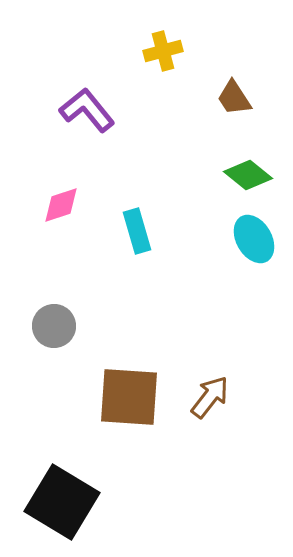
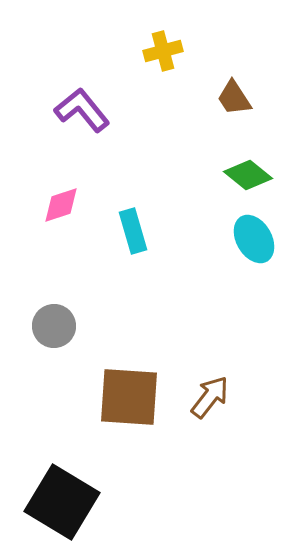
purple L-shape: moved 5 px left
cyan rectangle: moved 4 px left
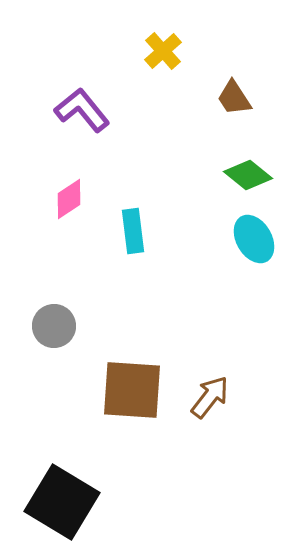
yellow cross: rotated 27 degrees counterclockwise
pink diamond: moved 8 px right, 6 px up; rotated 15 degrees counterclockwise
cyan rectangle: rotated 9 degrees clockwise
brown square: moved 3 px right, 7 px up
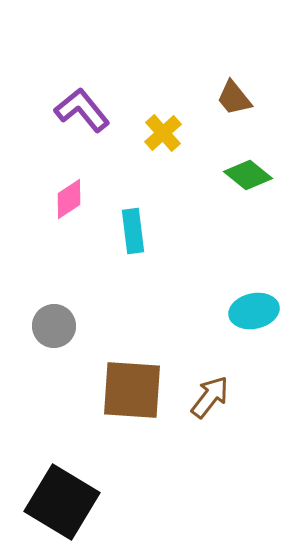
yellow cross: moved 82 px down
brown trapezoid: rotated 6 degrees counterclockwise
cyan ellipse: moved 72 px down; rotated 72 degrees counterclockwise
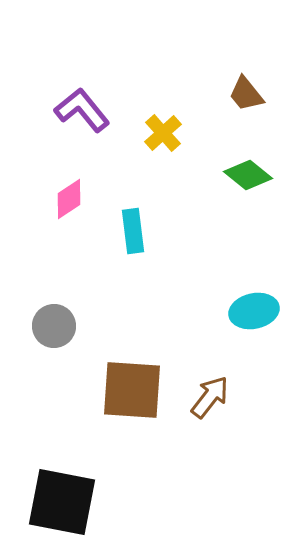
brown trapezoid: moved 12 px right, 4 px up
black square: rotated 20 degrees counterclockwise
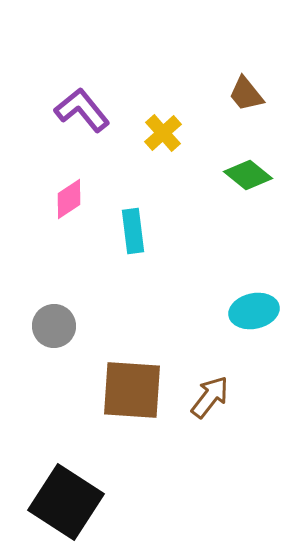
black square: moved 4 px right; rotated 22 degrees clockwise
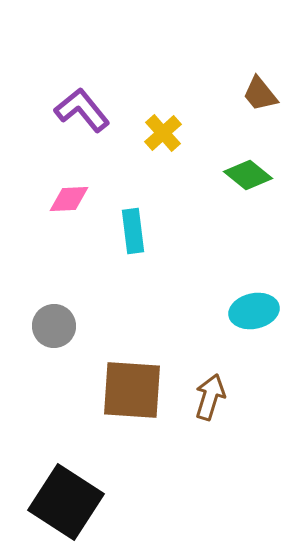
brown trapezoid: moved 14 px right
pink diamond: rotated 30 degrees clockwise
brown arrow: rotated 21 degrees counterclockwise
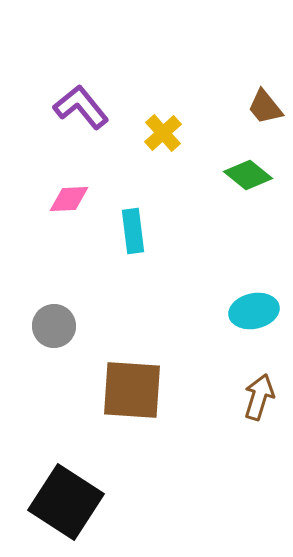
brown trapezoid: moved 5 px right, 13 px down
purple L-shape: moved 1 px left, 3 px up
brown arrow: moved 49 px right
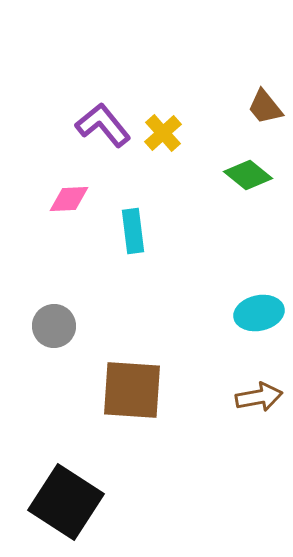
purple L-shape: moved 22 px right, 18 px down
cyan ellipse: moved 5 px right, 2 px down
brown arrow: rotated 63 degrees clockwise
